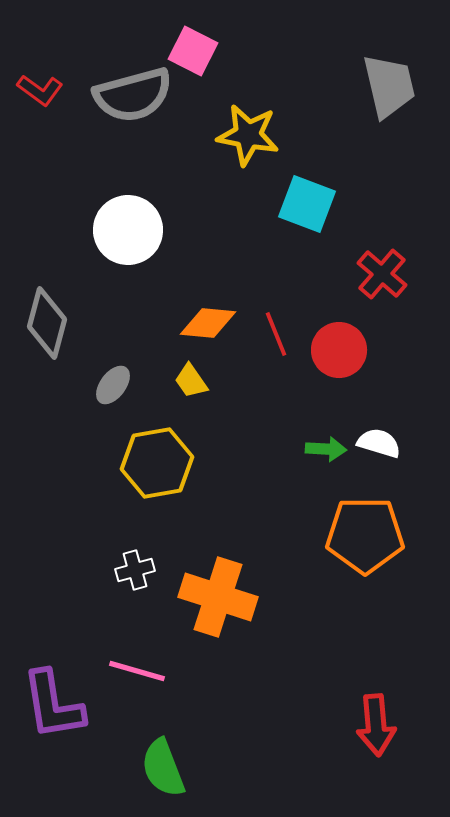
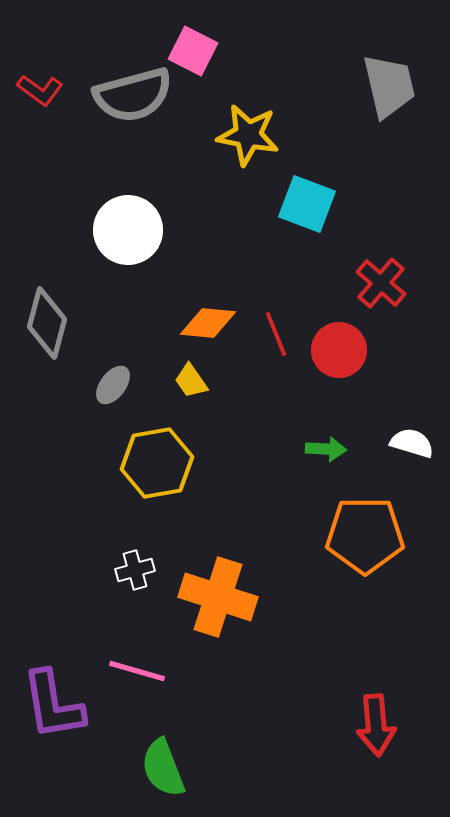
red cross: moved 1 px left, 9 px down
white semicircle: moved 33 px right
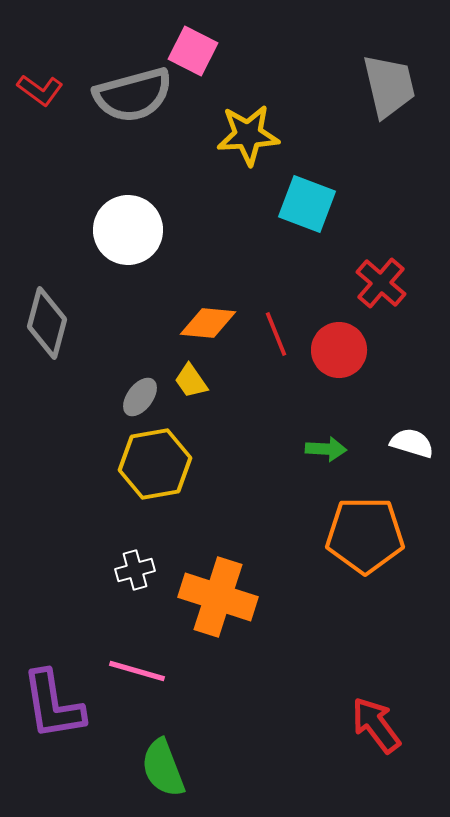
yellow star: rotated 14 degrees counterclockwise
gray ellipse: moved 27 px right, 12 px down
yellow hexagon: moved 2 px left, 1 px down
red arrow: rotated 148 degrees clockwise
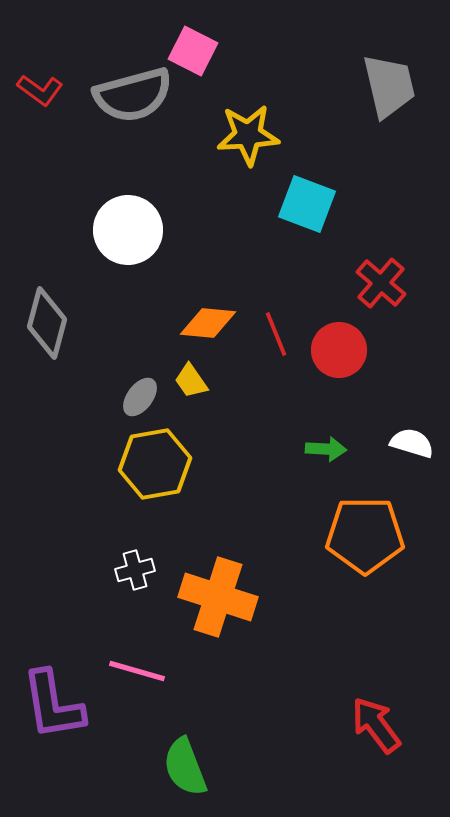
green semicircle: moved 22 px right, 1 px up
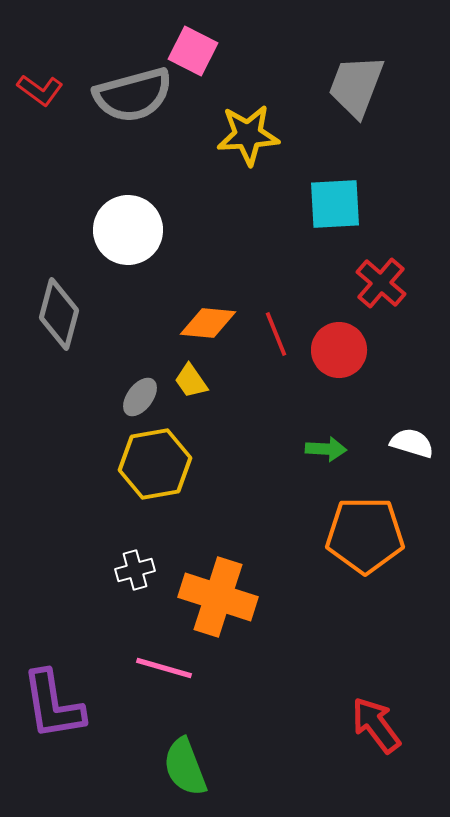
gray trapezoid: moved 33 px left; rotated 146 degrees counterclockwise
cyan square: moved 28 px right; rotated 24 degrees counterclockwise
gray diamond: moved 12 px right, 9 px up
pink line: moved 27 px right, 3 px up
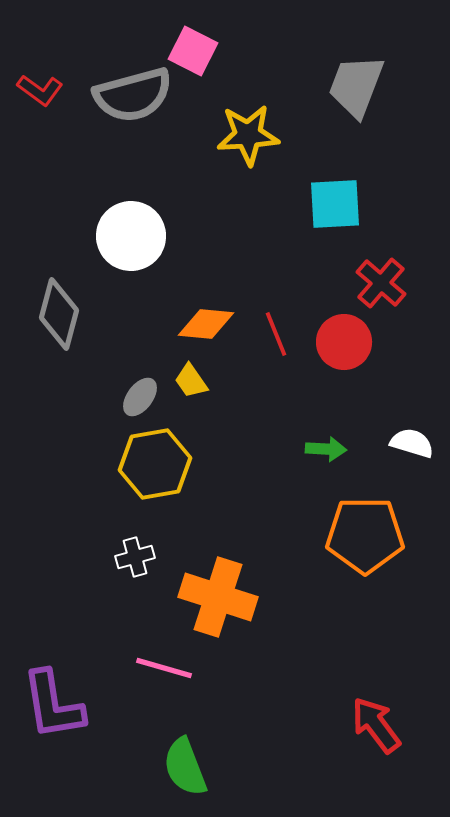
white circle: moved 3 px right, 6 px down
orange diamond: moved 2 px left, 1 px down
red circle: moved 5 px right, 8 px up
white cross: moved 13 px up
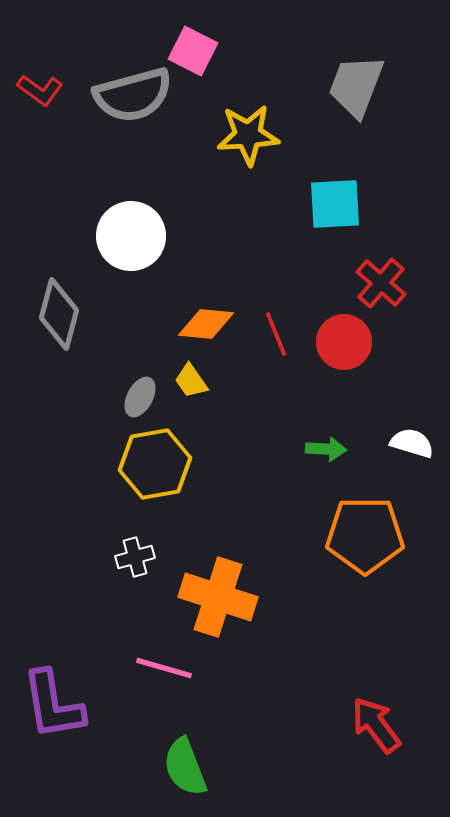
gray ellipse: rotated 9 degrees counterclockwise
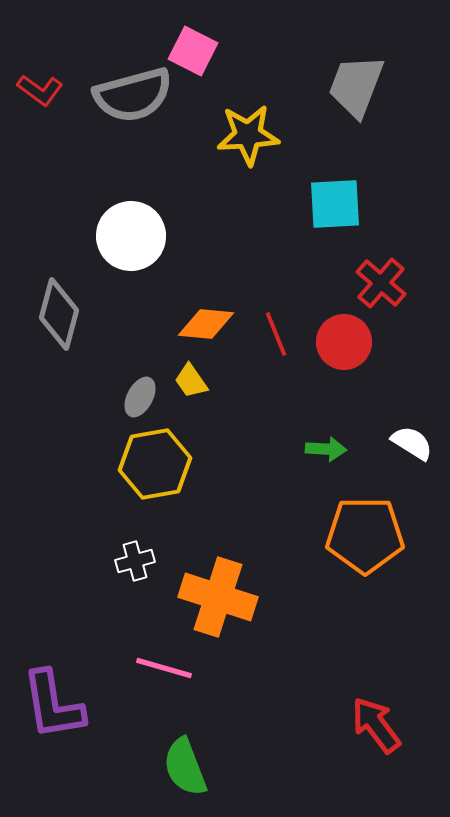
white semicircle: rotated 15 degrees clockwise
white cross: moved 4 px down
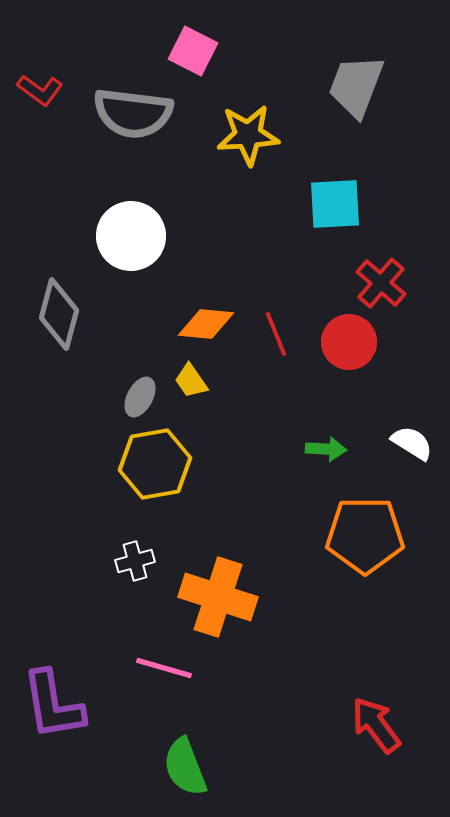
gray semicircle: moved 18 px down; rotated 22 degrees clockwise
red circle: moved 5 px right
